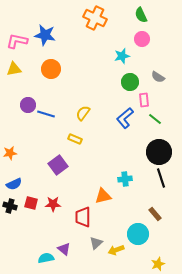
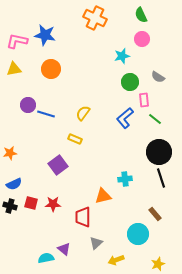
yellow arrow: moved 10 px down
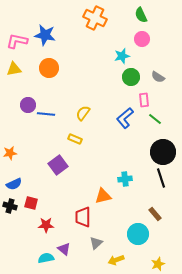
orange circle: moved 2 px left, 1 px up
green circle: moved 1 px right, 5 px up
blue line: rotated 12 degrees counterclockwise
black circle: moved 4 px right
red star: moved 7 px left, 21 px down
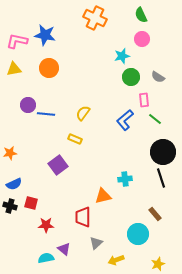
blue L-shape: moved 2 px down
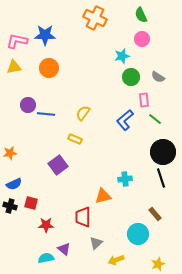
blue star: rotated 10 degrees counterclockwise
yellow triangle: moved 2 px up
